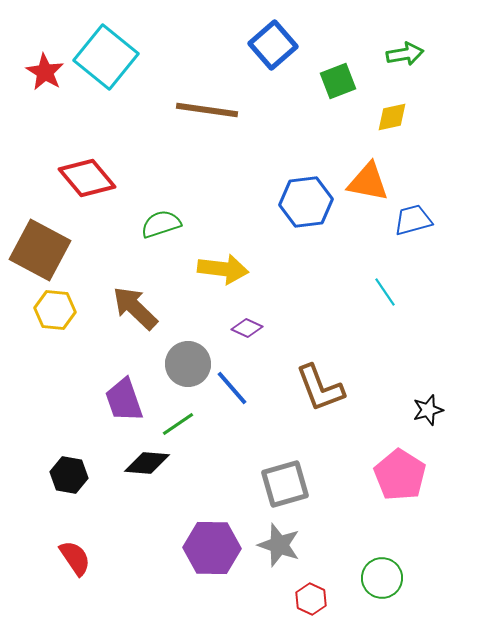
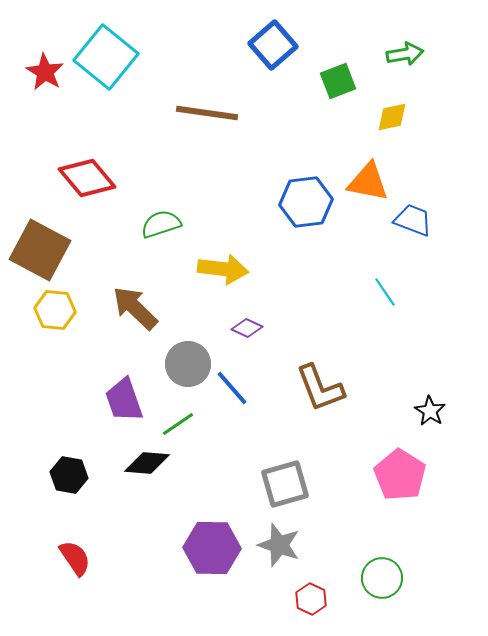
brown line: moved 3 px down
blue trapezoid: rotated 36 degrees clockwise
black star: moved 2 px right, 1 px down; rotated 24 degrees counterclockwise
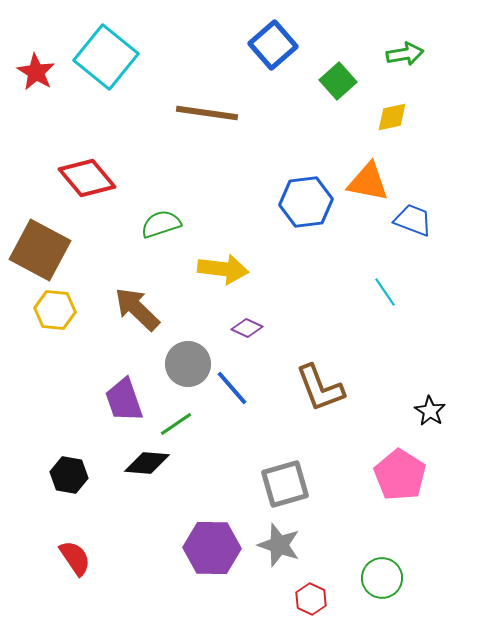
red star: moved 9 px left
green square: rotated 21 degrees counterclockwise
brown arrow: moved 2 px right, 1 px down
green line: moved 2 px left
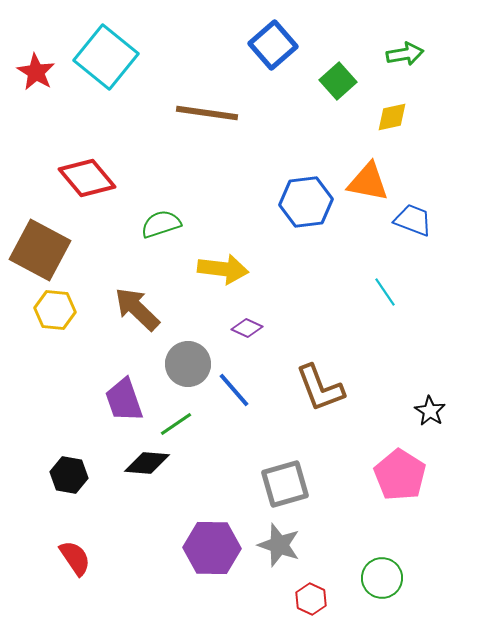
blue line: moved 2 px right, 2 px down
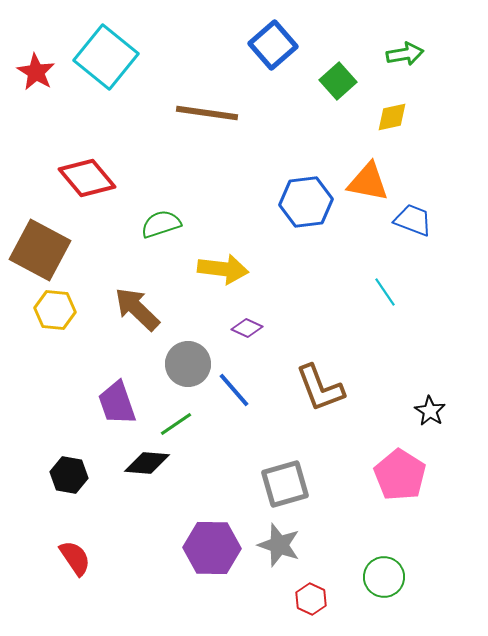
purple trapezoid: moved 7 px left, 3 px down
green circle: moved 2 px right, 1 px up
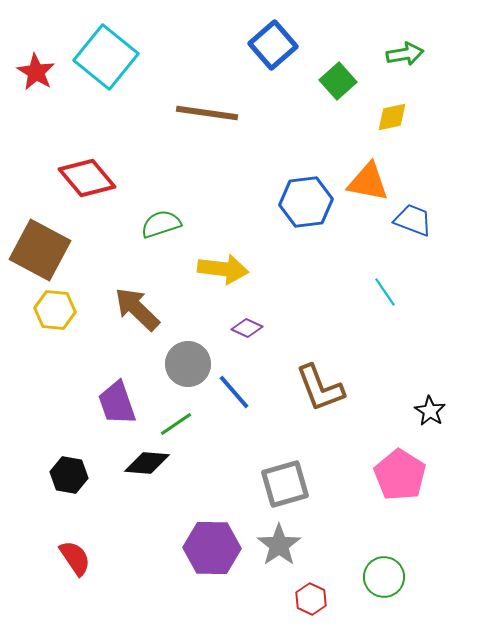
blue line: moved 2 px down
gray star: rotated 18 degrees clockwise
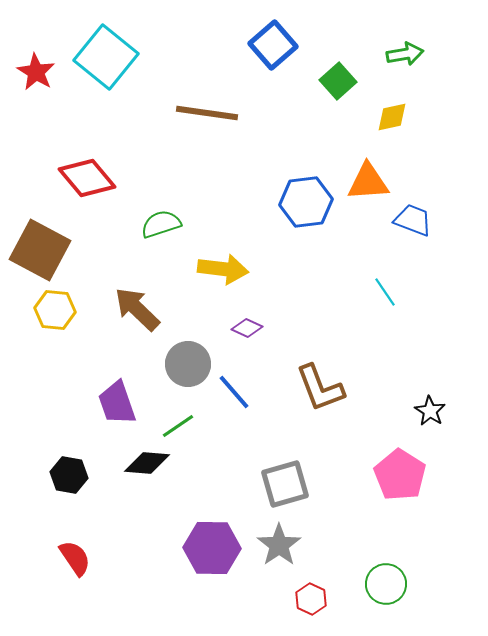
orange triangle: rotated 15 degrees counterclockwise
green line: moved 2 px right, 2 px down
green circle: moved 2 px right, 7 px down
